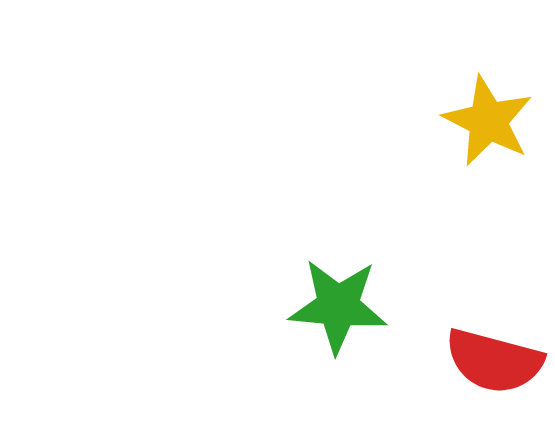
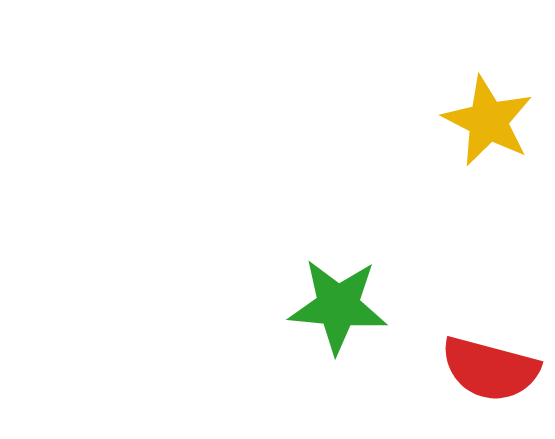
red semicircle: moved 4 px left, 8 px down
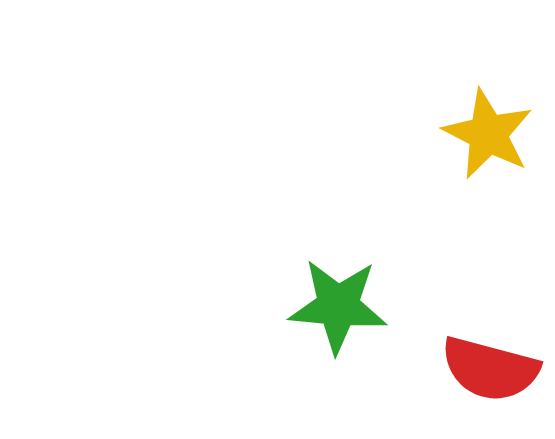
yellow star: moved 13 px down
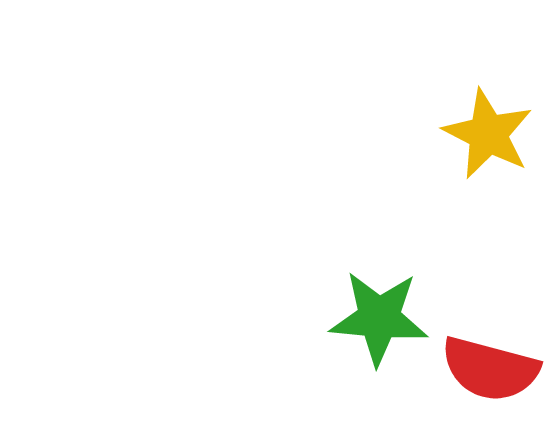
green star: moved 41 px right, 12 px down
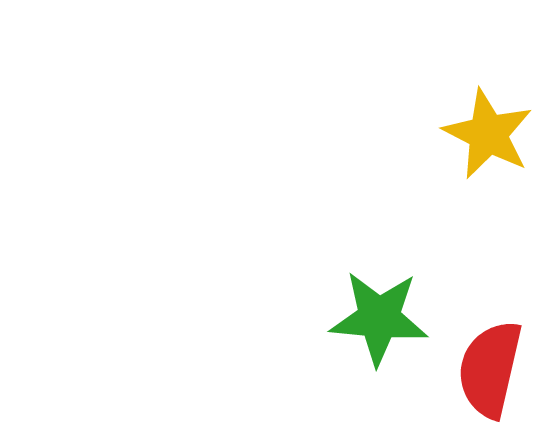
red semicircle: rotated 88 degrees clockwise
